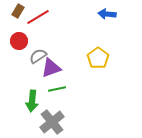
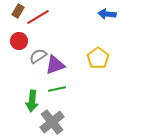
purple triangle: moved 4 px right, 3 px up
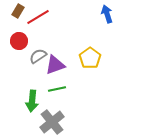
blue arrow: rotated 66 degrees clockwise
yellow pentagon: moved 8 px left
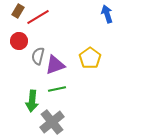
gray semicircle: rotated 42 degrees counterclockwise
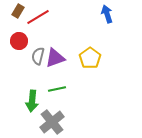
purple triangle: moved 7 px up
